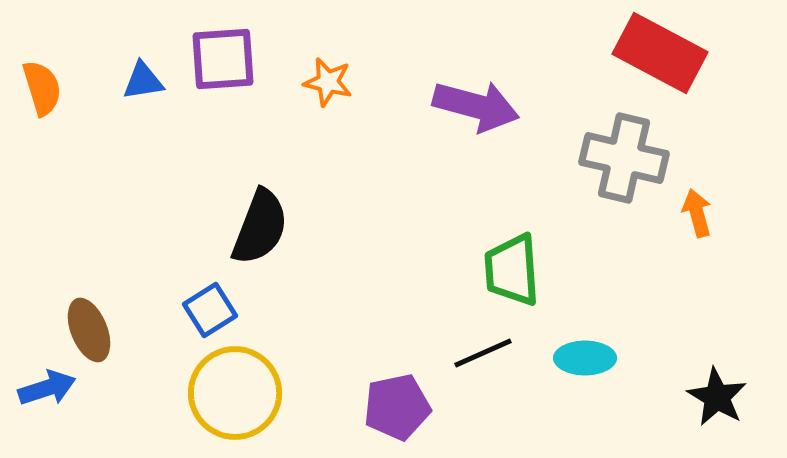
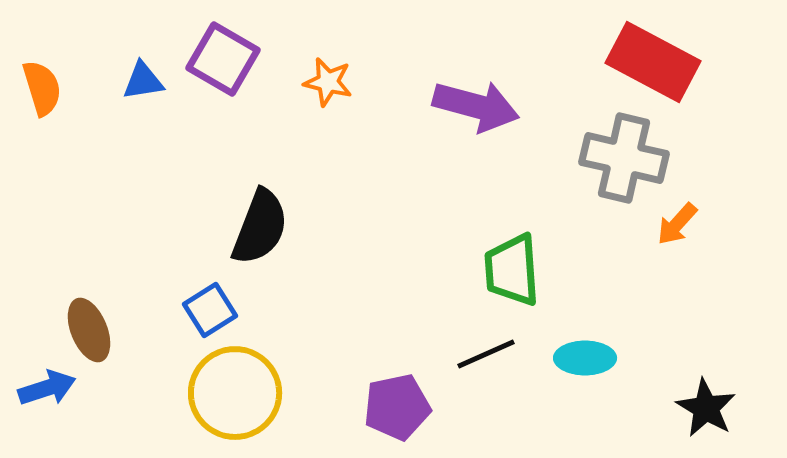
red rectangle: moved 7 px left, 9 px down
purple square: rotated 34 degrees clockwise
orange arrow: moved 20 px left, 11 px down; rotated 123 degrees counterclockwise
black line: moved 3 px right, 1 px down
black star: moved 11 px left, 11 px down
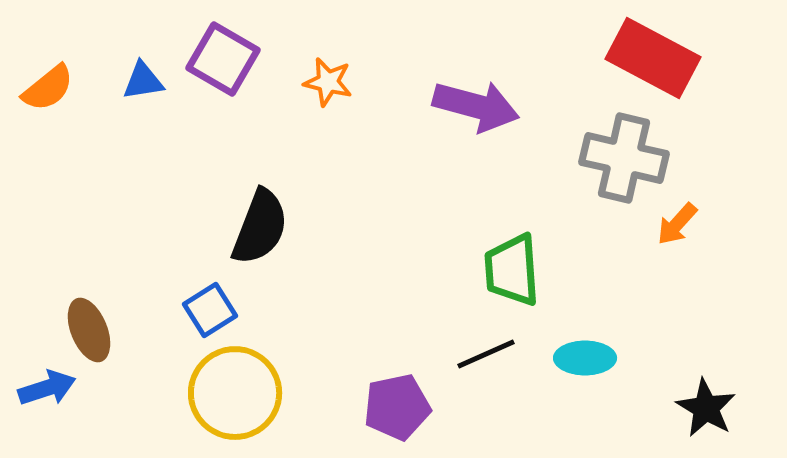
red rectangle: moved 4 px up
orange semicircle: moved 6 px right; rotated 68 degrees clockwise
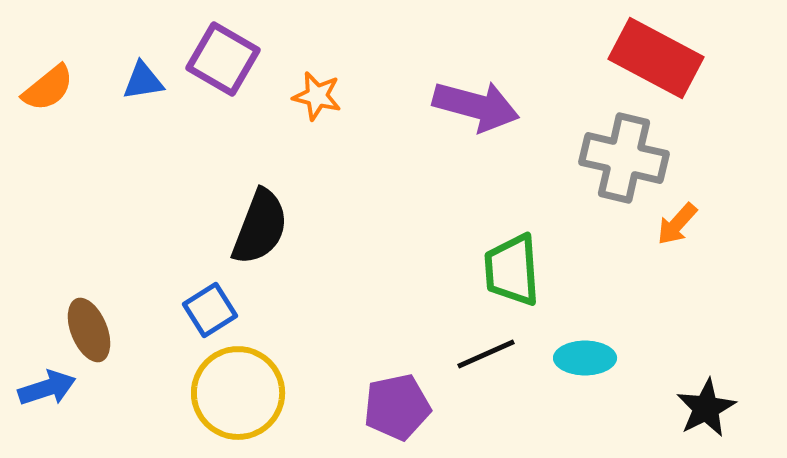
red rectangle: moved 3 px right
orange star: moved 11 px left, 14 px down
yellow circle: moved 3 px right
black star: rotated 14 degrees clockwise
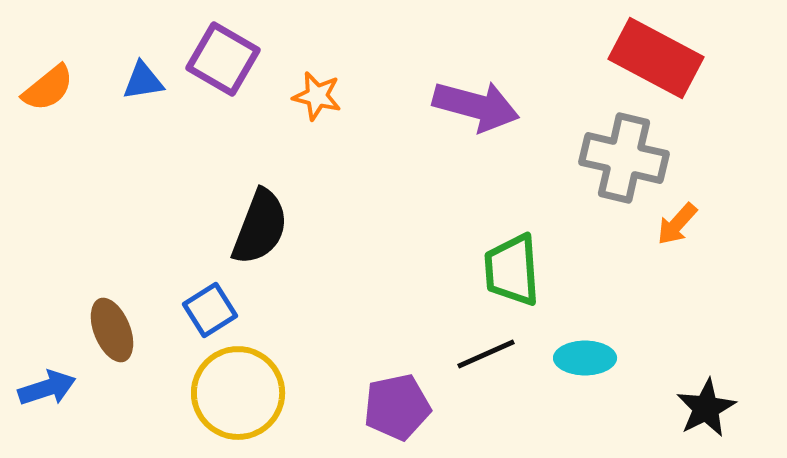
brown ellipse: moved 23 px right
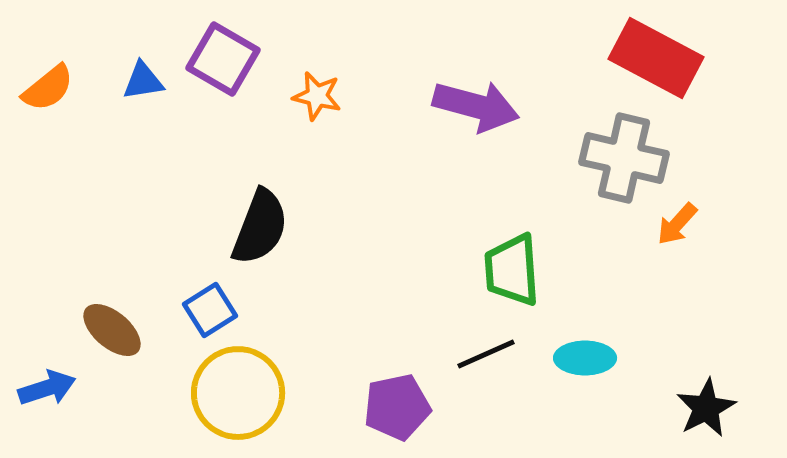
brown ellipse: rotated 28 degrees counterclockwise
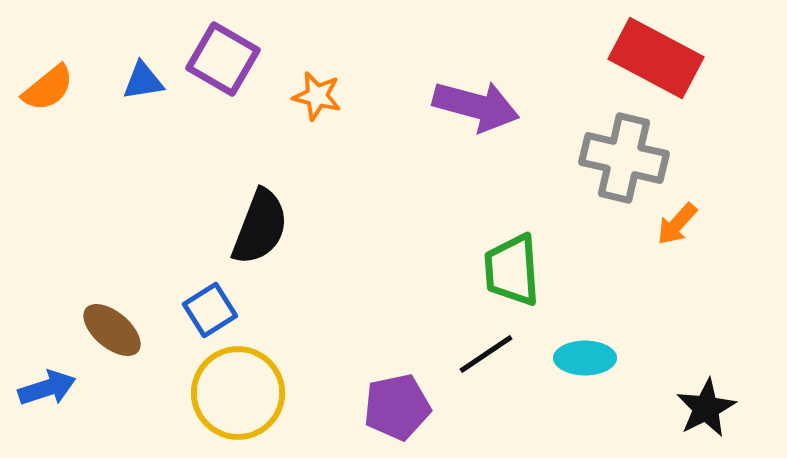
black line: rotated 10 degrees counterclockwise
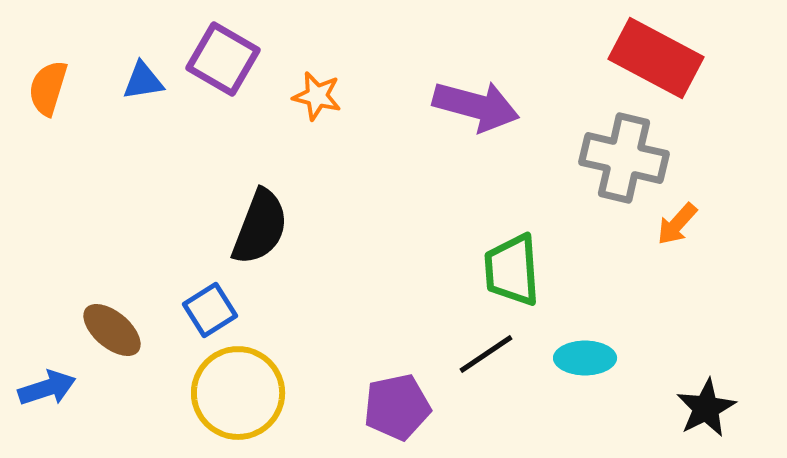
orange semicircle: rotated 146 degrees clockwise
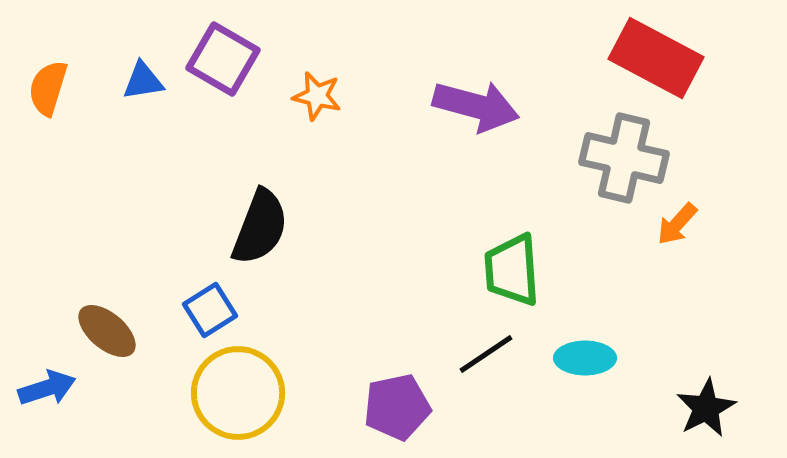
brown ellipse: moved 5 px left, 1 px down
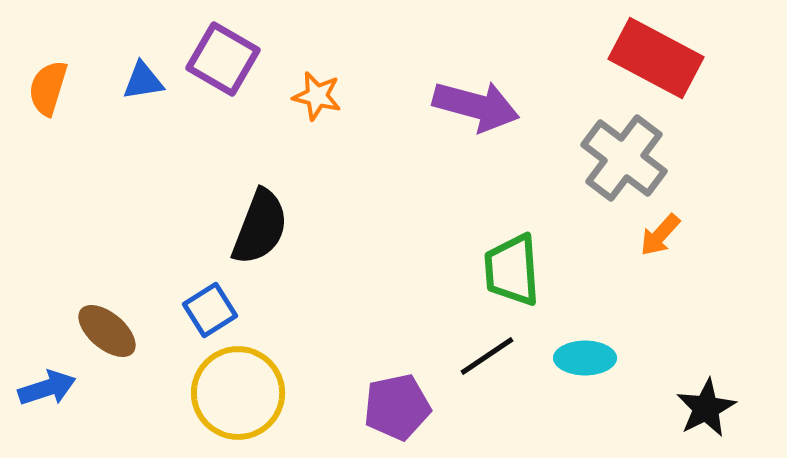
gray cross: rotated 24 degrees clockwise
orange arrow: moved 17 px left, 11 px down
black line: moved 1 px right, 2 px down
